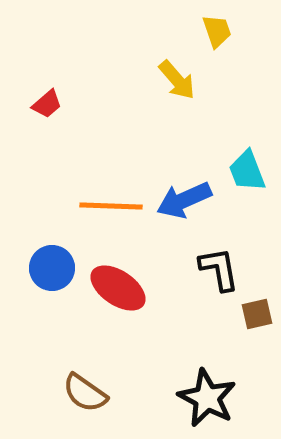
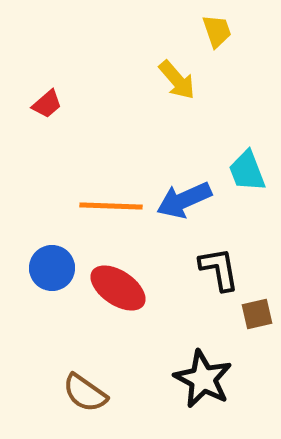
black star: moved 4 px left, 19 px up
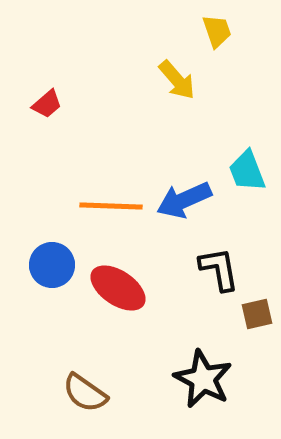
blue circle: moved 3 px up
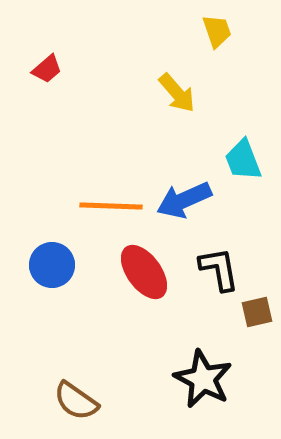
yellow arrow: moved 13 px down
red trapezoid: moved 35 px up
cyan trapezoid: moved 4 px left, 11 px up
red ellipse: moved 26 px right, 16 px up; rotated 20 degrees clockwise
brown square: moved 2 px up
brown semicircle: moved 9 px left, 8 px down
